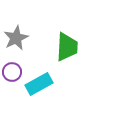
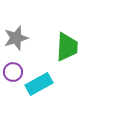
gray star: rotated 10 degrees clockwise
purple circle: moved 1 px right
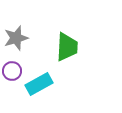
purple circle: moved 1 px left, 1 px up
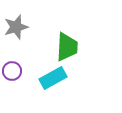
gray star: moved 11 px up
cyan rectangle: moved 14 px right, 6 px up
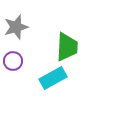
purple circle: moved 1 px right, 10 px up
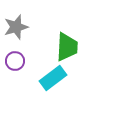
purple circle: moved 2 px right
cyan rectangle: rotated 8 degrees counterclockwise
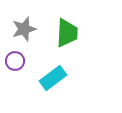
gray star: moved 8 px right, 2 px down
green trapezoid: moved 14 px up
